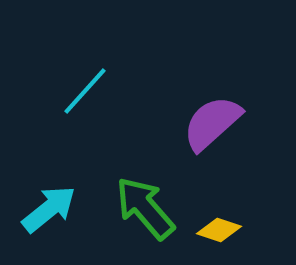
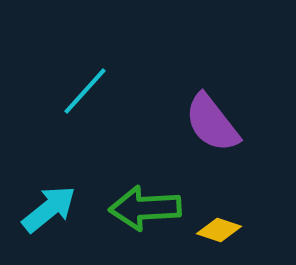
purple semicircle: rotated 86 degrees counterclockwise
green arrow: rotated 52 degrees counterclockwise
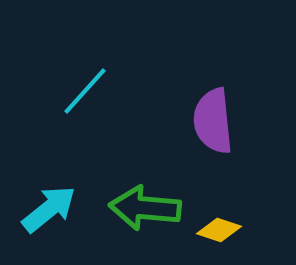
purple semicircle: moved 1 px right, 2 px up; rotated 32 degrees clockwise
green arrow: rotated 8 degrees clockwise
